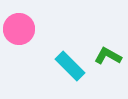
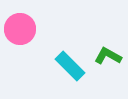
pink circle: moved 1 px right
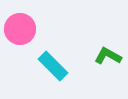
cyan rectangle: moved 17 px left
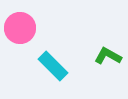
pink circle: moved 1 px up
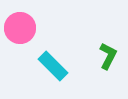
green L-shape: rotated 88 degrees clockwise
